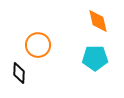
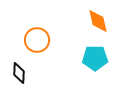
orange circle: moved 1 px left, 5 px up
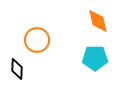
black diamond: moved 2 px left, 4 px up
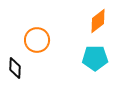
orange diamond: rotated 65 degrees clockwise
black diamond: moved 2 px left, 1 px up
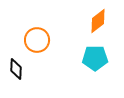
black diamond: moved 1 px right, 1 px down
